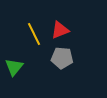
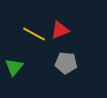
yellow line: rotated 35 degrees counterclockwise
gray pentagon: moved 4 px right, 5 px down
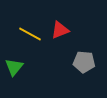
yellow line: moved 4 px left
gray pentagon: moved 18 px right, 1 px up
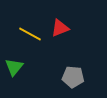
red triangle: moved 2 px up
gray pentagon: moved 11 px left, 15 px down
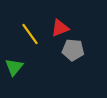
yellow line: rotated 25 degrees clockwise
gray pentagon: moved 27 px up
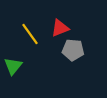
green triangle: moved 1 px left, 1 px up
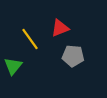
yellow line: moved 5 px down
gray pentagon: moved 6 px down
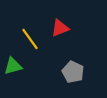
gray pentagon: moved 16 px down; rotated 20 degrees clockwise
green triangle: rotated 36 degrees clockwise
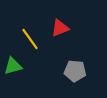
gray pentagon: moved 2 px right, 1 px up; rotated 20 degrees counterclockwise
